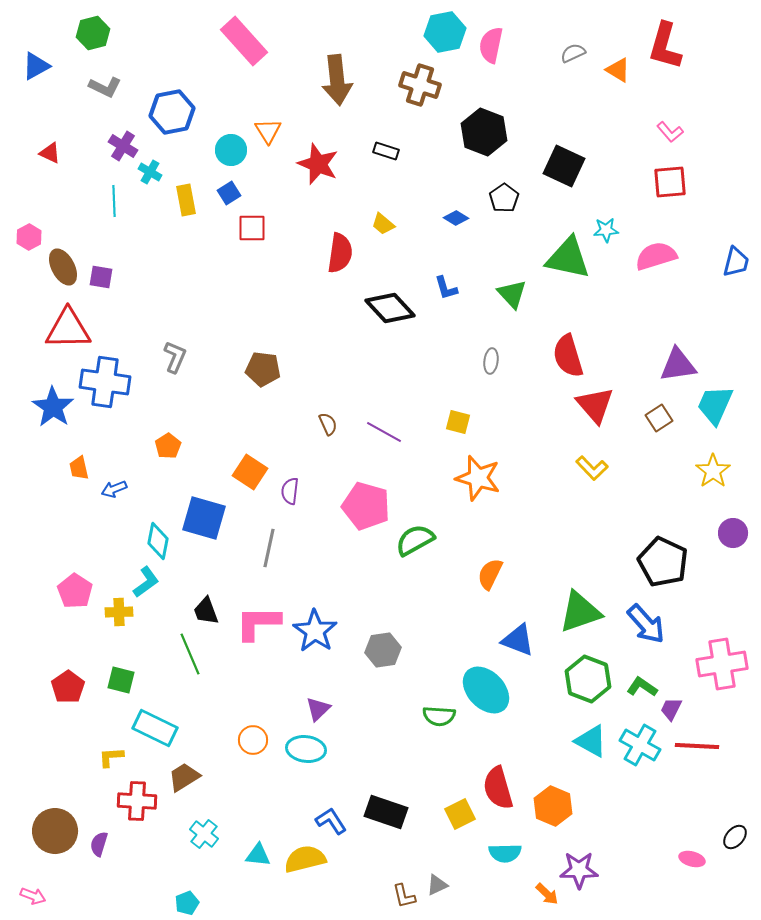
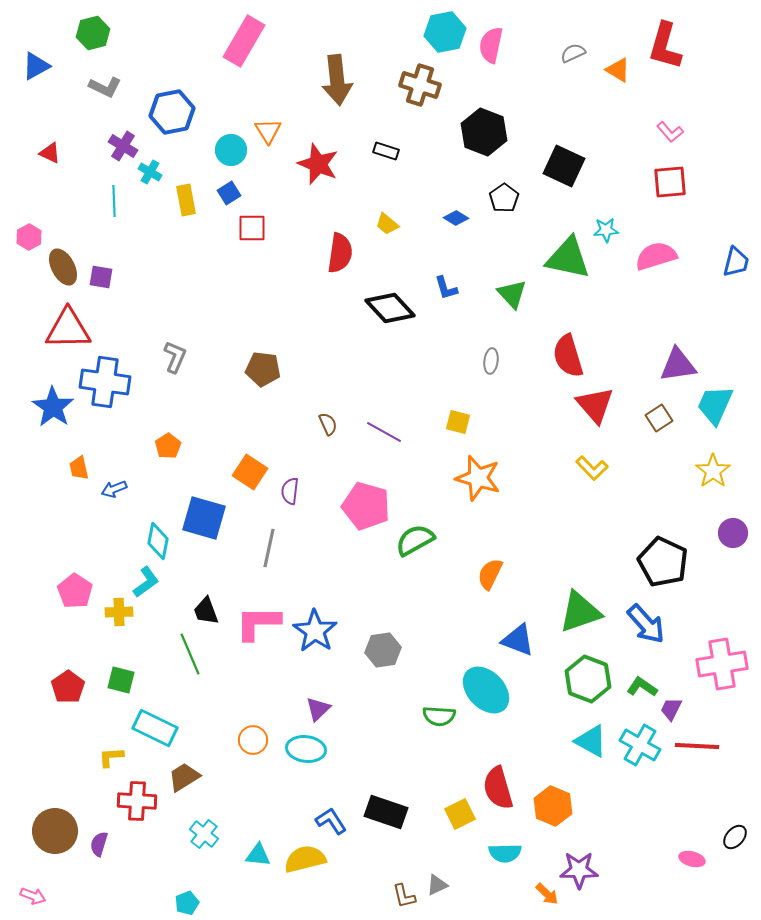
pink rectangle at (244, 41): rotated 72 degrees clockwise
yellow trapezoid at (383, 224): moved 4 px right
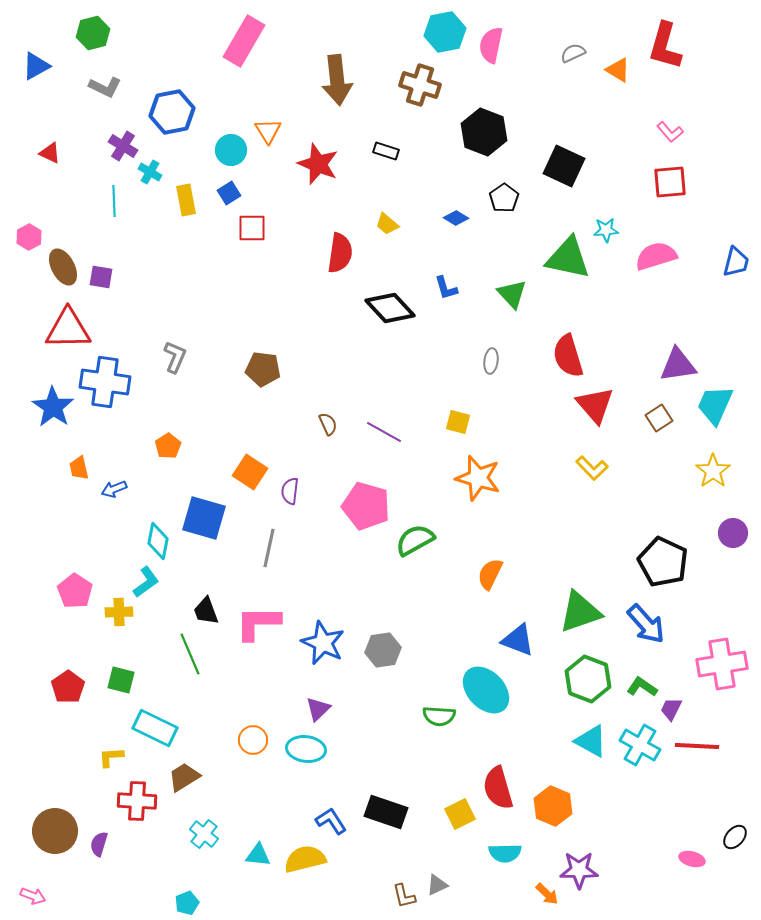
blue star at (315, 631): moved 8 px right, 12 px down; rotated 9 degrees counterclockwise
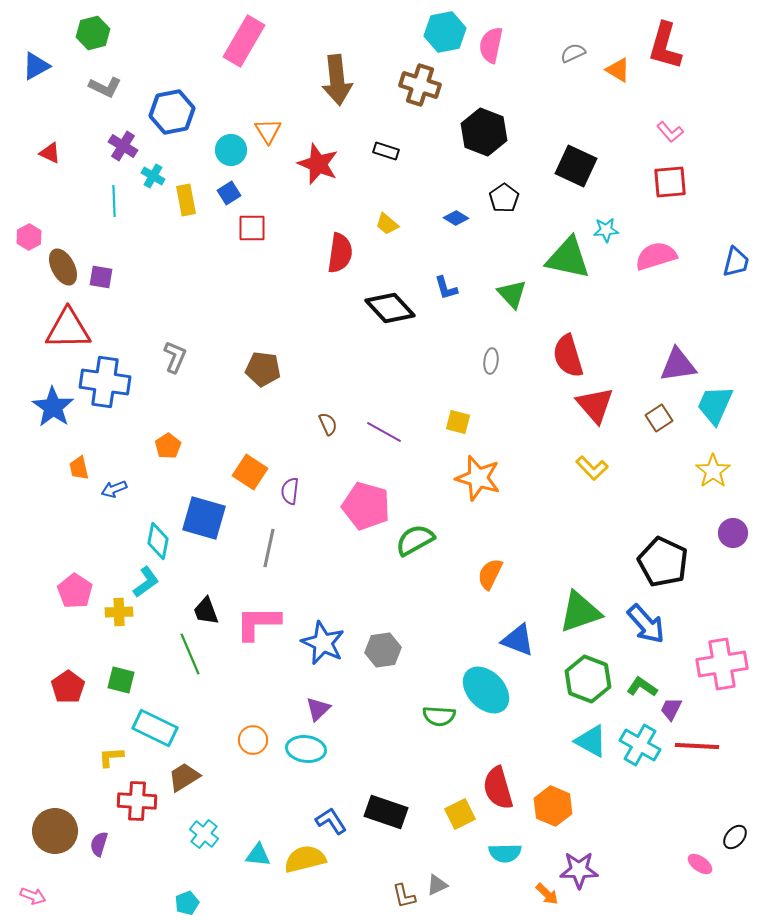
black square at (564, 166): moved 12 px right
cyan cross at (150, 172): moved 3 px right, 4 px down
pink ellipse at (692, 859): moved 8 px right, 5 px down; rotated 20 degrees clockwise
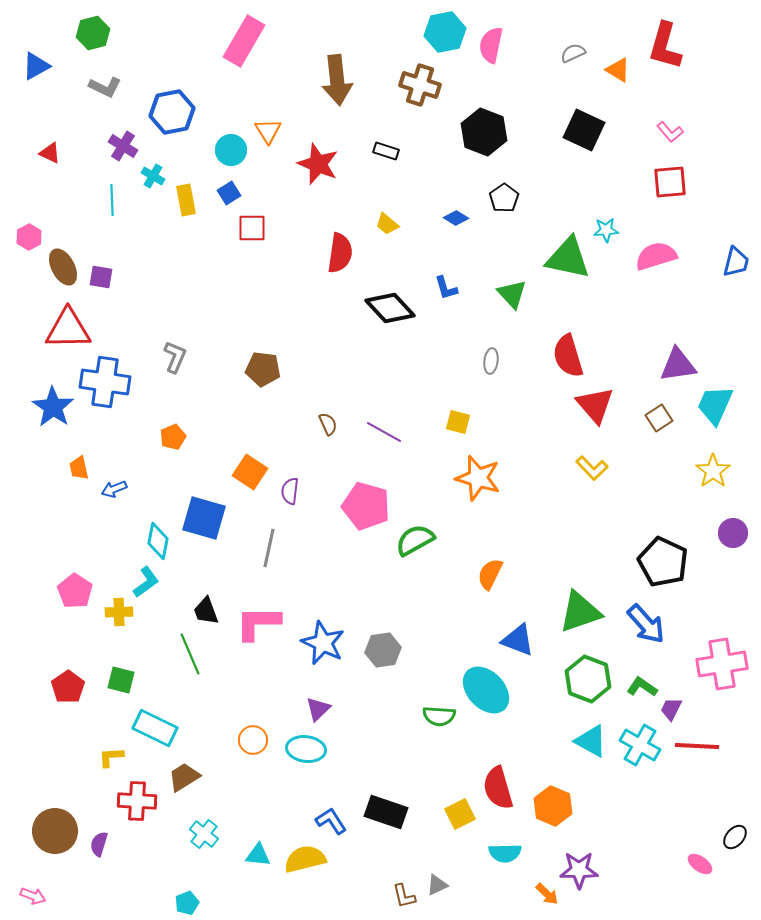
black square at (576, 166): moved 8 px right, 36 px up
cyan line at (114, 201): moved 2 px left, 1 px up
orange pentagon at (168, 446): moved 5 px right, 9 px up; rotated 10 degrees clockwise
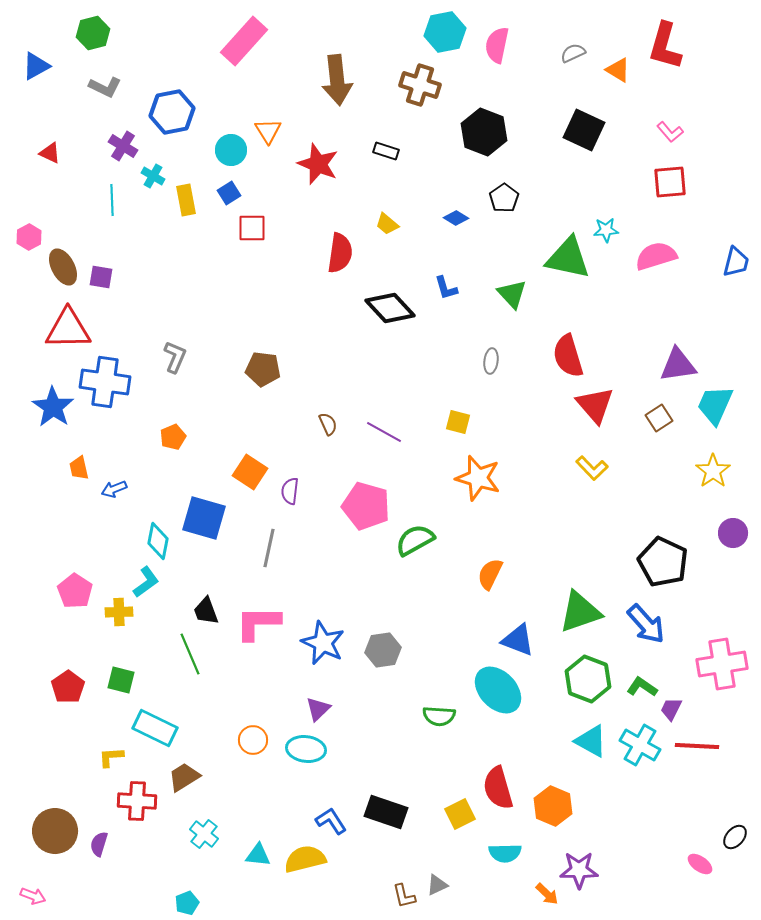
pink rectangle at (244, 41): rotated 12 degrees clockwise
pink semicircle at (491, 45): moved 6 px right
cyan ellipse at (486, 690): moved 12 px right
